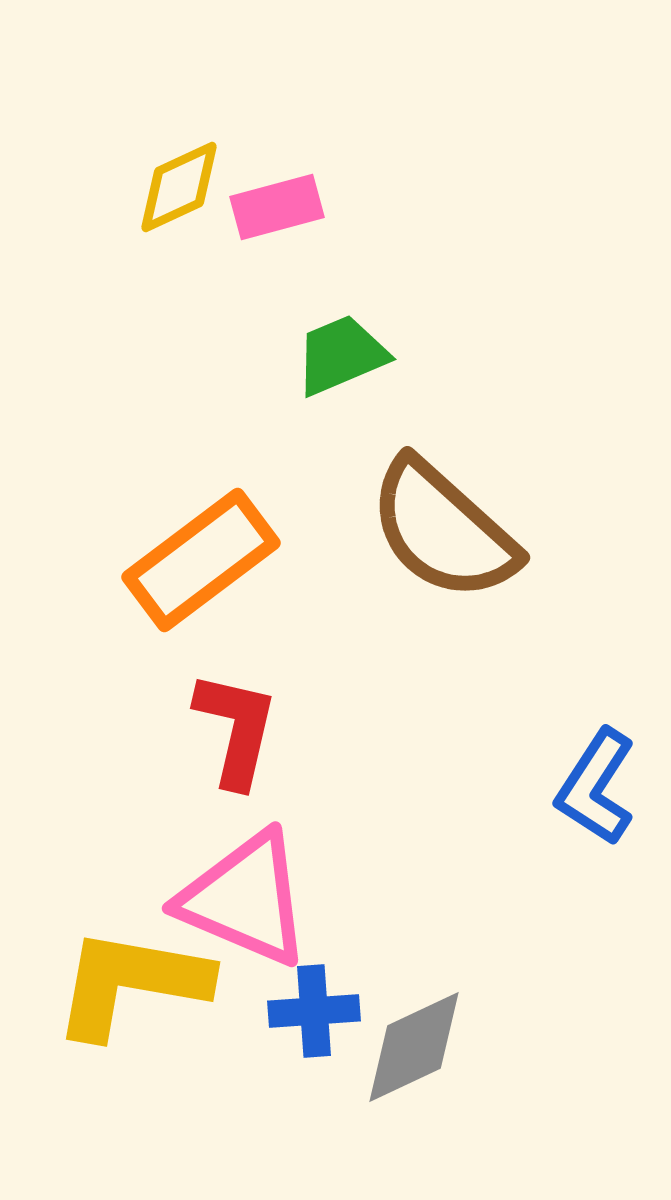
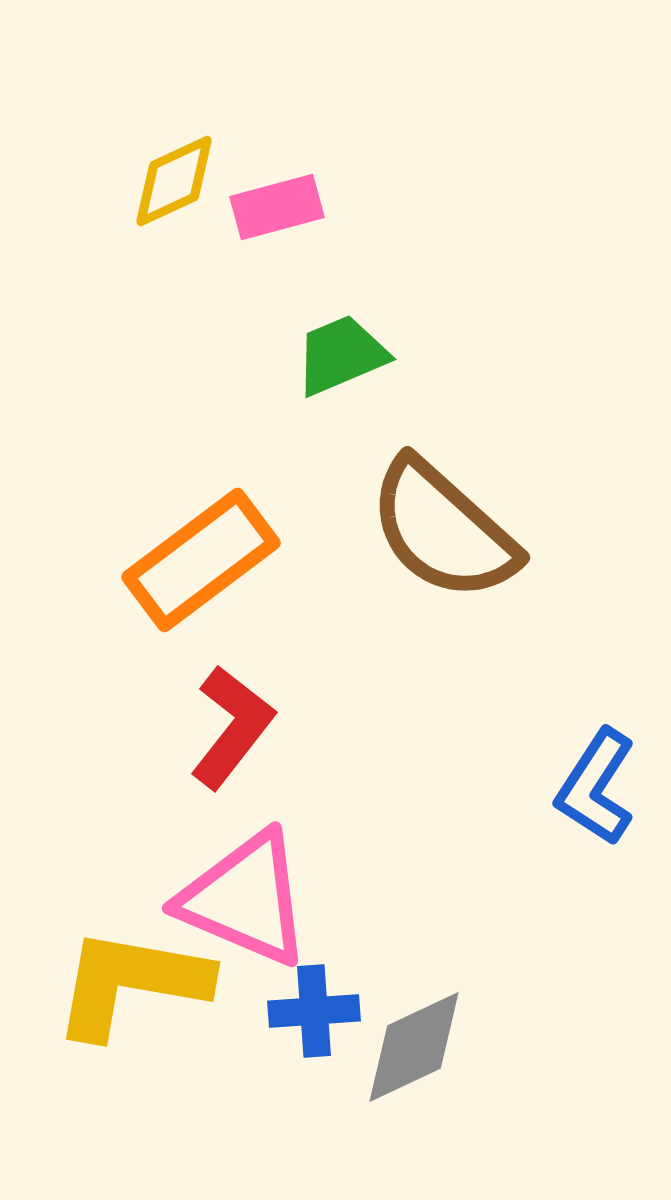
yellow diamond: moved 5 px left, 6 px up
red L-shape: moved 4 px left, 2 px up; rotated 25 degrees clockwise
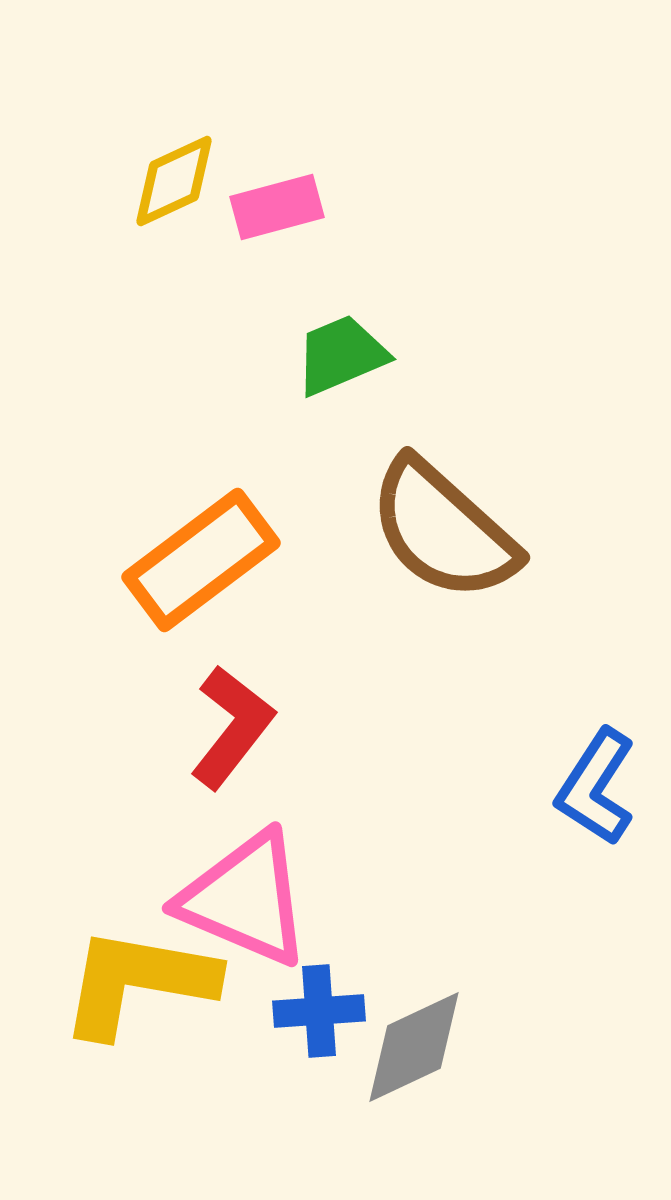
yellow L-shape: moved 7 px right, 1 px up
blue cross: moved 5 px right
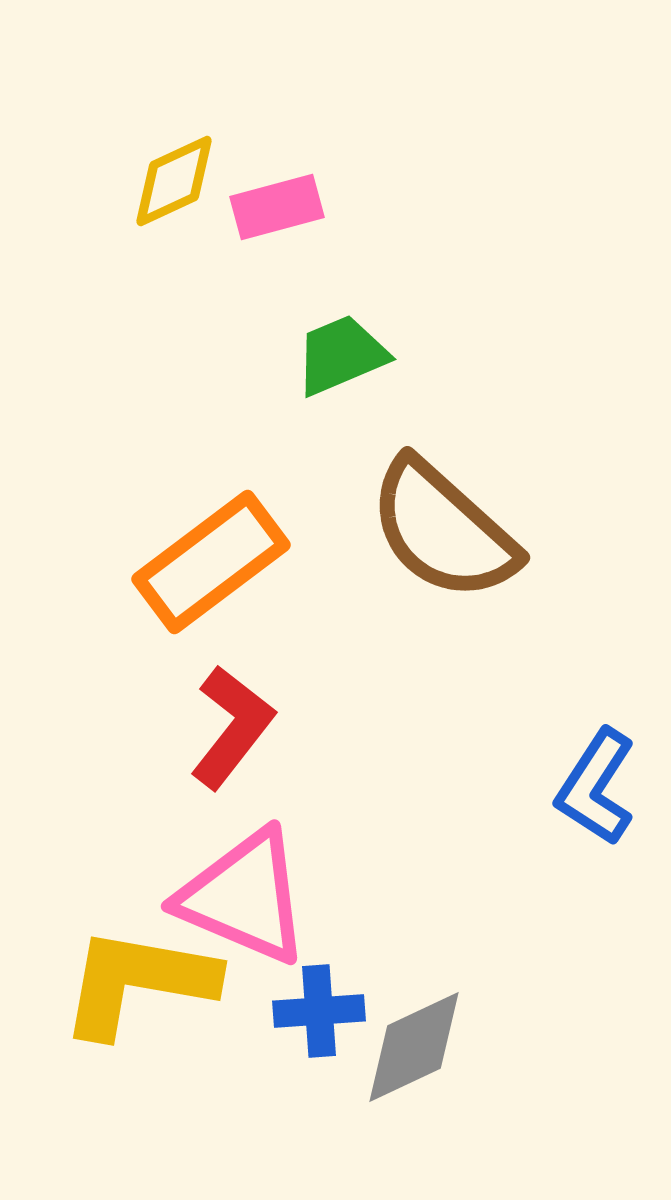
orange rectangle: moved 10 px right, 2 px down
pink triangle: moved 1 px left, 2 px up
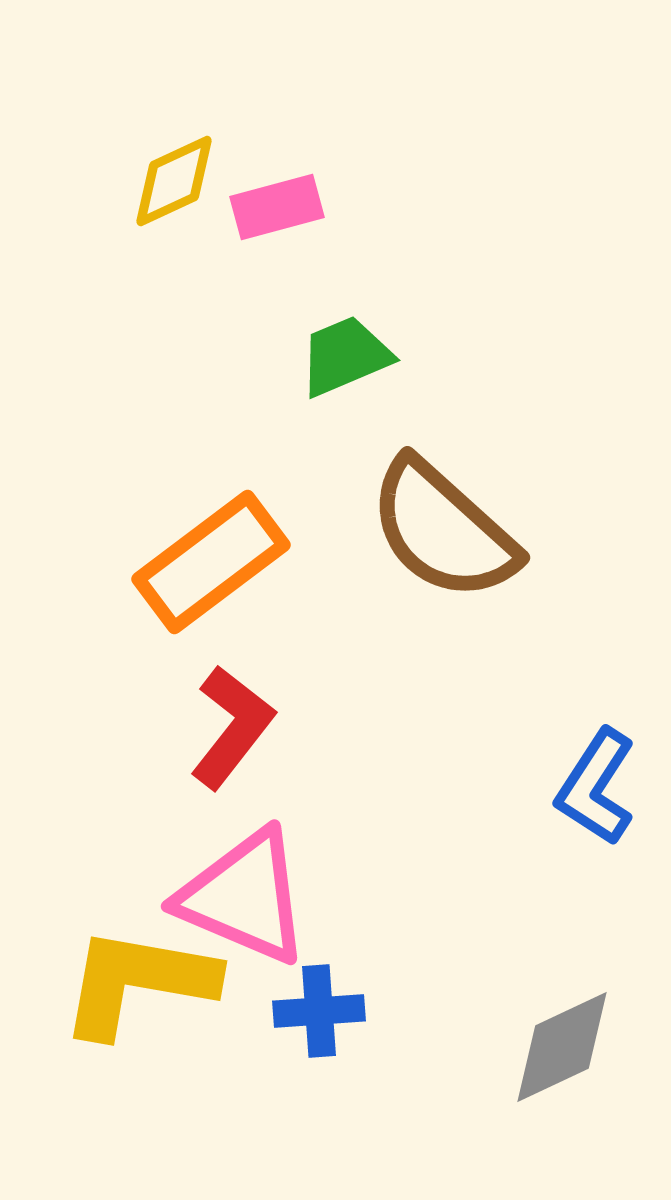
green trapezoid: moved 4 px right, 1 px down
gray diamond: moved 148 px right
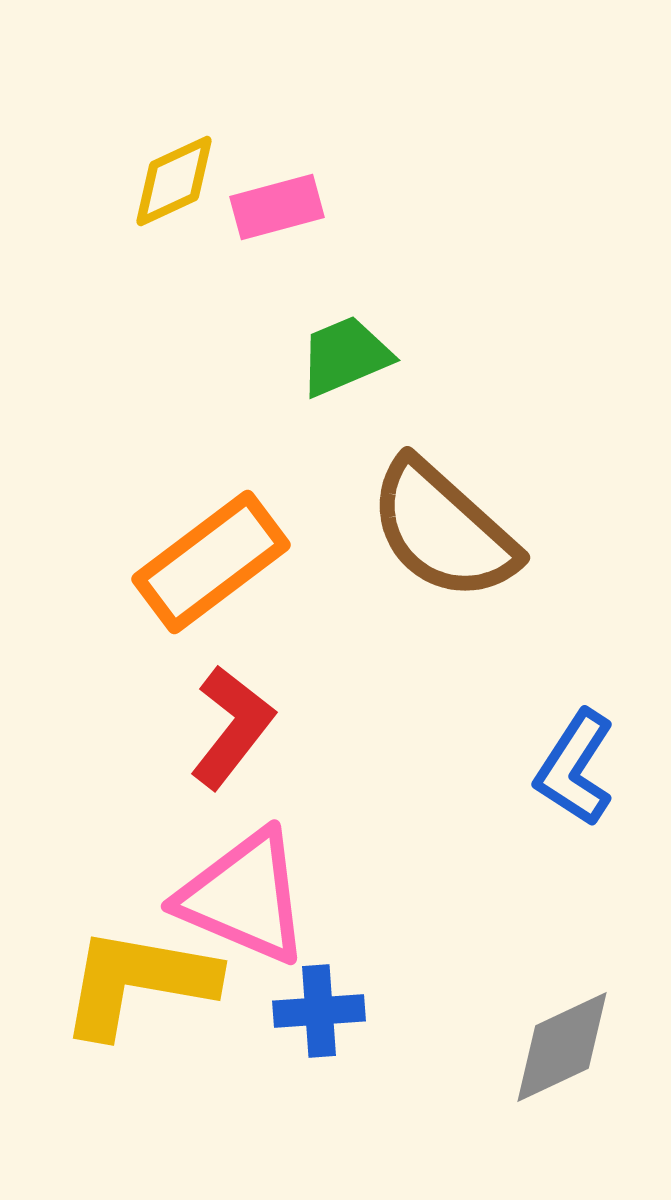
blue L-shape: moved 21 px left, 19 px up
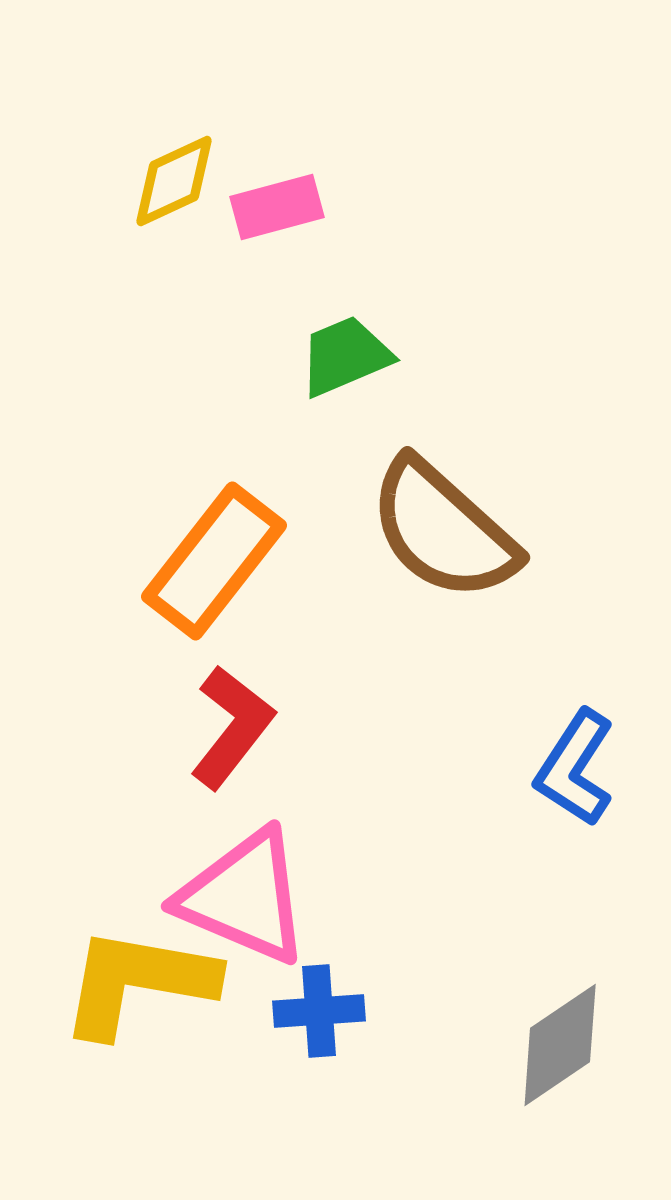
orange rectangle: moved 3 px right, 1 px up; rotated 15 degrees counterclockwise
gray diamond: moved 2 px left, 2 px up; rotated 9 degrees counterclockwise
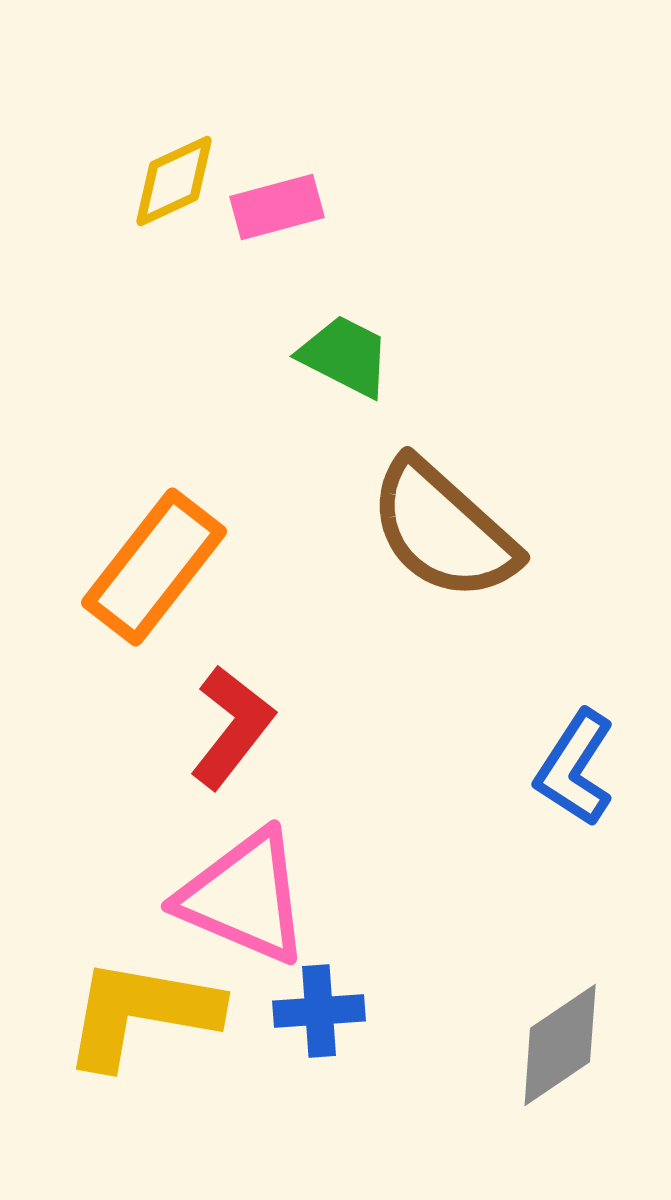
green trapezoid: rotated 50 degrees clockwise
orange rectangle: moved 60 px left, 6 px down
yellow L-shape: moved 3 px right, 31 px down
